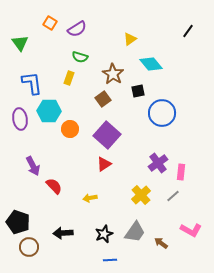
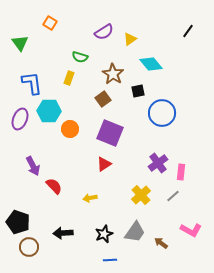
purple semicircle: moved 27 px right, 3 px down
purple ellipse: rotated 30 degrees clockwise
purple square: moved 3 px right, 2 px up; rotated 20 degrees counterclockwise
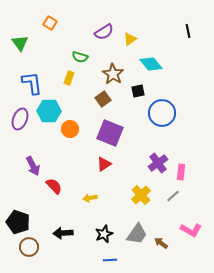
black line: rotated 48 degrees counterclockwise
gray trapezoid: moved 2 px right, 2 px down
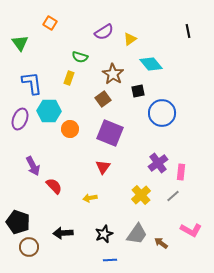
red triangle: moved 1 px left, 3 px down; rotated 21 degrees counterclockwise
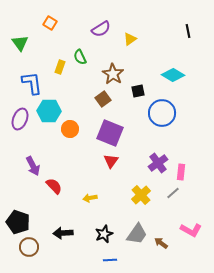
purple semicircle: moved 3 px left, 3 px up
green semicircle: rotated 49 degrees clockwise
cyan diamond: moved 22 px right, 11 px down; rotated 20 degrees counterclockwise
yellow rectangle: moved 9 px left, 11 px up
red triangle: moved 8 px right, 6 px up
gray line: moved 3 px up
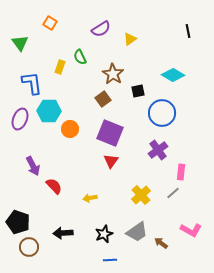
purple cross: moved 13 px up
gray trapezoid: moved 2 px up; rotated 20 degrees clockwise
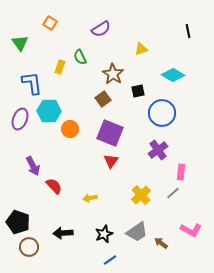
yellow triangle: moved 11 px right, 10 px down; rotated 16 degrees clockwise
blue line: rotated 32 degrees counterclockwise
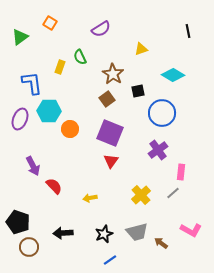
green triangle: moved 6 px up; rotated 30 degrees clockwise
brown square: moved 4 px right
gray trapezoid: rotated 20 degrees clockwise
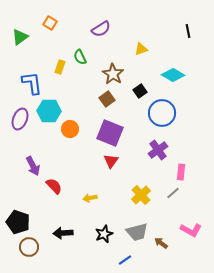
black square: moved 2 px right; rotated 24 degrees counterclockwise
blue line: moved 15 px right
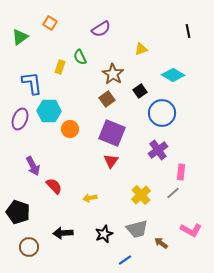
purple square: moved 2 px right
black pentagon: moved 10 px up
gray trapezoid: moved 3 px up
